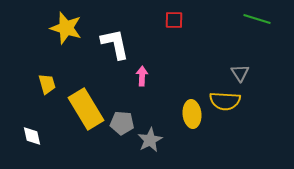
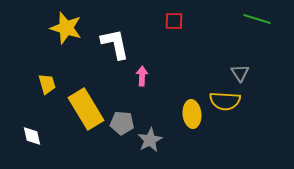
red square: moved 1 px down
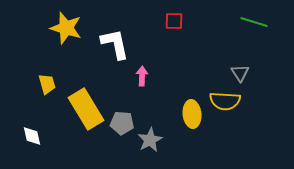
green line: moved 3 px left, 3 px down
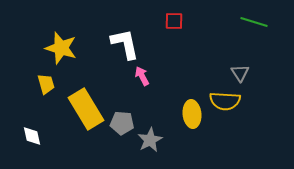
yellow star: moved 5 px left, 20 px down
white L-shape: moved 10 px right
pink arrow: rotated 30 degrees counterclockwise
yellow trapezoid: moved 1 px left
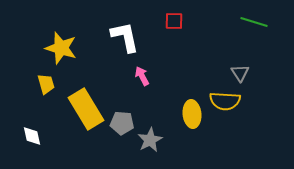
white L-shape: moved 7 px up
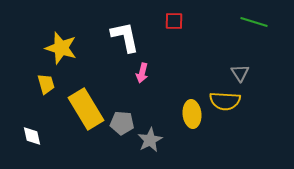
pink arrow: moved 3 px up; rotated 138 degrees counterclockwise
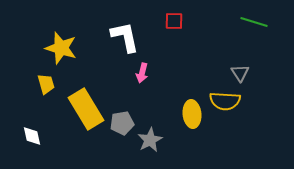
gray pentagon: rotated 15 degrees counterclockwise
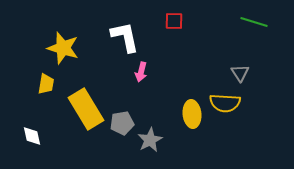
yellow star: moved 2 px right
pink arrow: moved 1 px left, 1 px up
yellow trapezoid: rotated 25 degrees clockwise
yellow semicircle: moved 2 px down
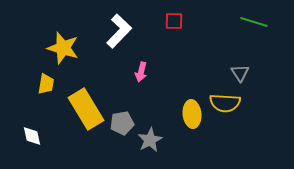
white L-shape: moved 6 px left, 6 px up; rotated 56 degrees clockwise
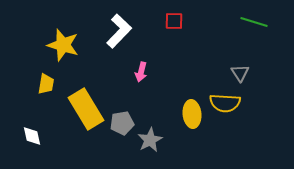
yellow star: moved 3 px up
